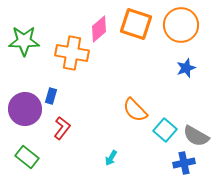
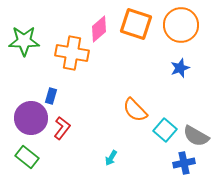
blue star: moved 6 px left
purple circle: moved 6 px right, 9 px down
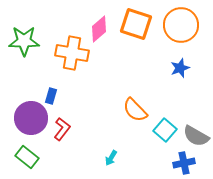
red L-shape: moved 1 px down
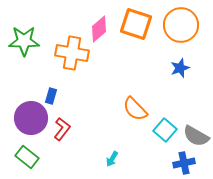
orange semicircle: moved 1 px up
cyan arrow: moved 1 px right, 1 px down
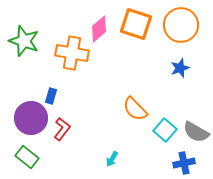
green star: rotated 20 degrees clockwise
gray semicircle: moved 4 px up
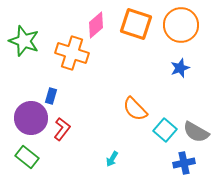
pink diamond: moved 3 px left, 4 px up
orange cross: rotated 8 degrees clockwise
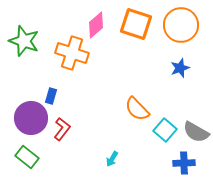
orange semicircle: moved 2 px right
blue cross: rotated 10 degrees clockwise
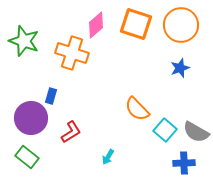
red L-shape: moved 9 px right, 3 px down; rotated 20 degrees clockwise
cyan arrow: moved 4 px left, 2 px up
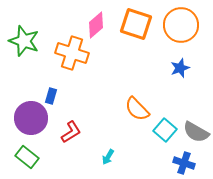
blue cross: rotated 20 degrees clockwise
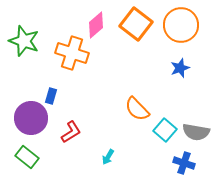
orange square: rotated 20 degrees clockwise
gray semicircle: rotated 20 degrees counterclockwise
